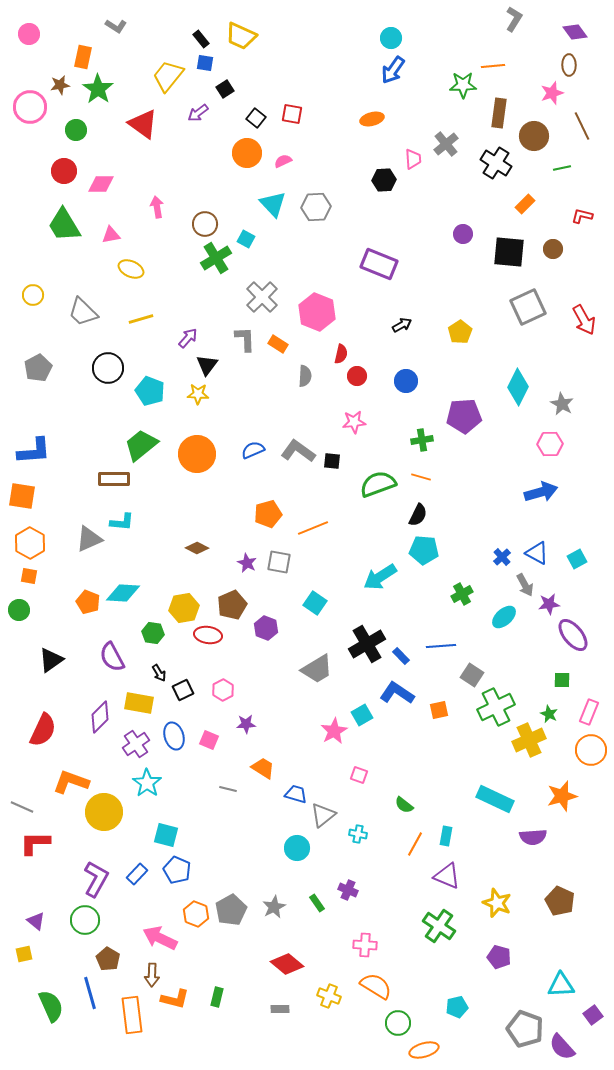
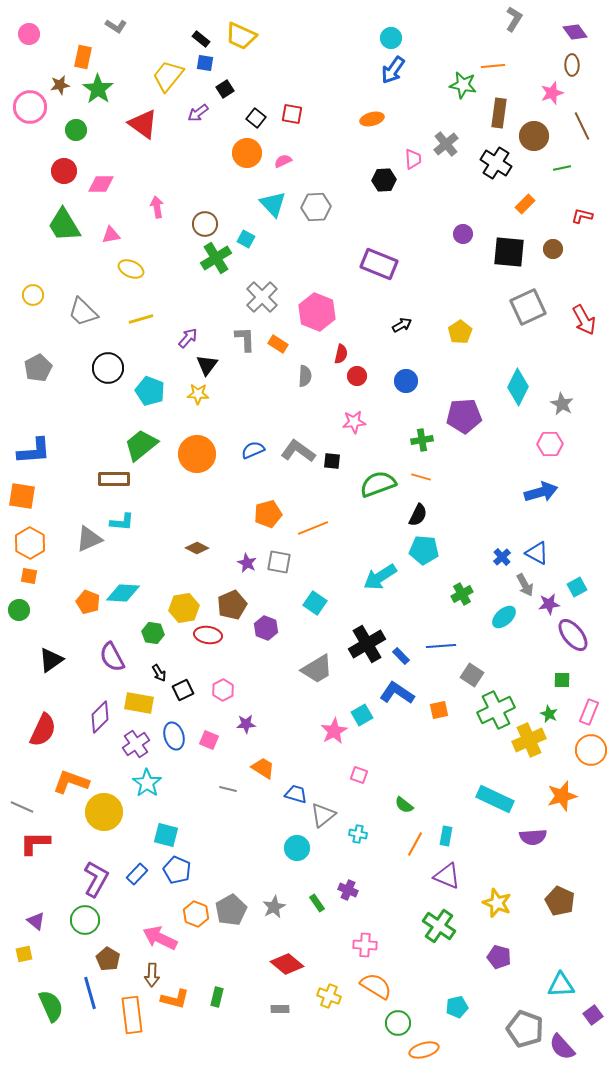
black rectangle at (201, 39): rotated 12 degrees counterclockwise
brown ellipse at (569, 65): moved 3 px right
green star at (463, 85): rotated 12 degrees clockwise
cyan square at (577, 559): moved 28 px down
green cross at (496, 707): moved 3 px down
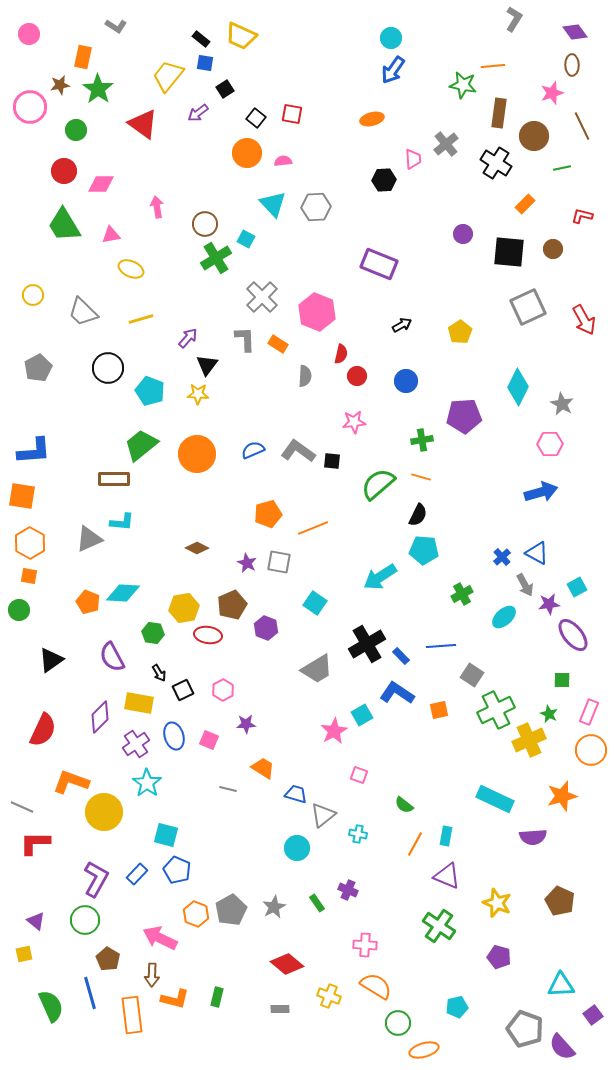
pink semicircle at (283, 161): rotated 18 degrees clockwise
green semicircle at (378, 484): rotated 21 degrees counterclockwise
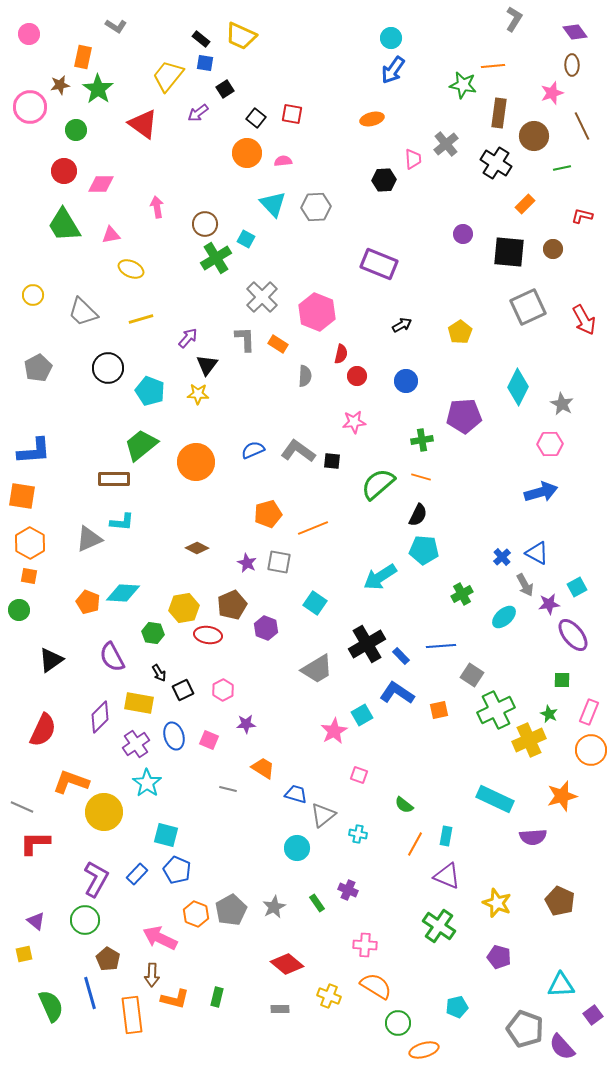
orange circle at (197, 454): moved 1 px left, 8 px down
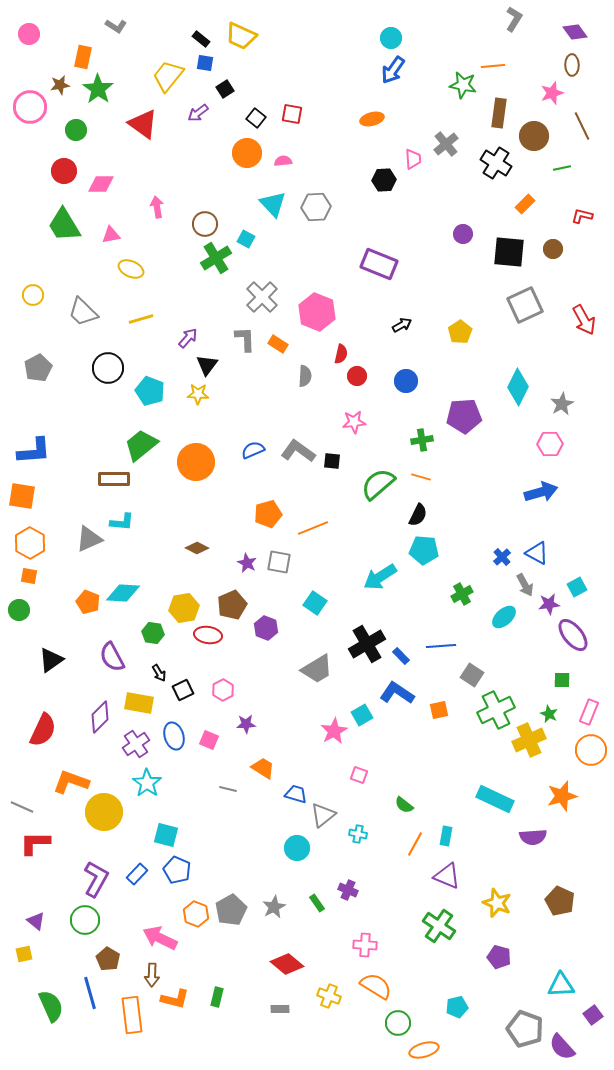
gray square at (528, 307): moved 3 px left, 2 px up
gray star at (562, 404): rotated 15 degrees clockwise
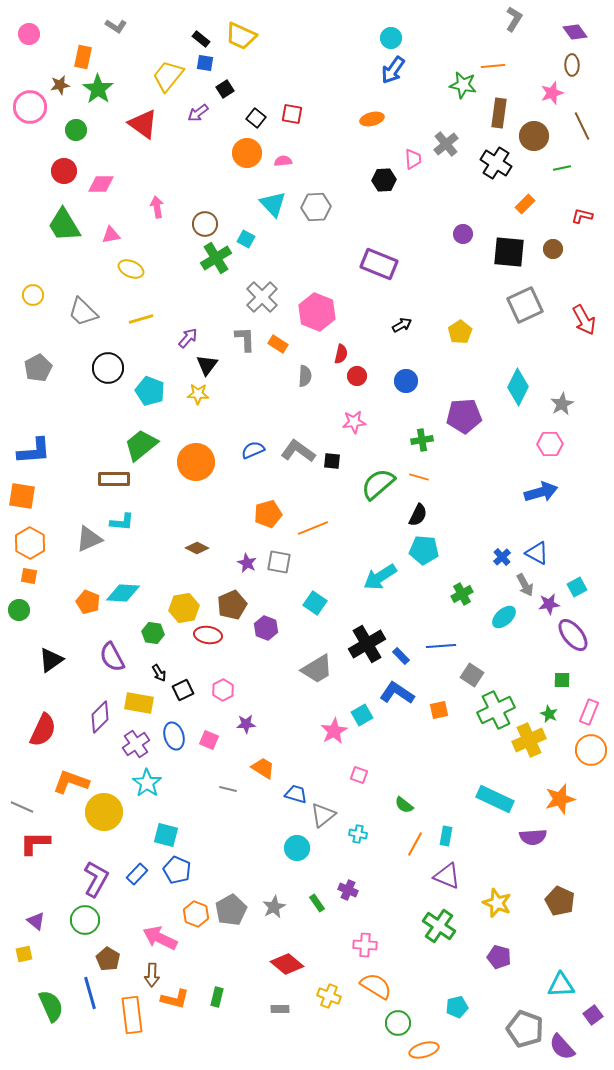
orange line at (421, 477): moved 2 px left
orange star at (562, 796): moved 2 px left, 3 px down
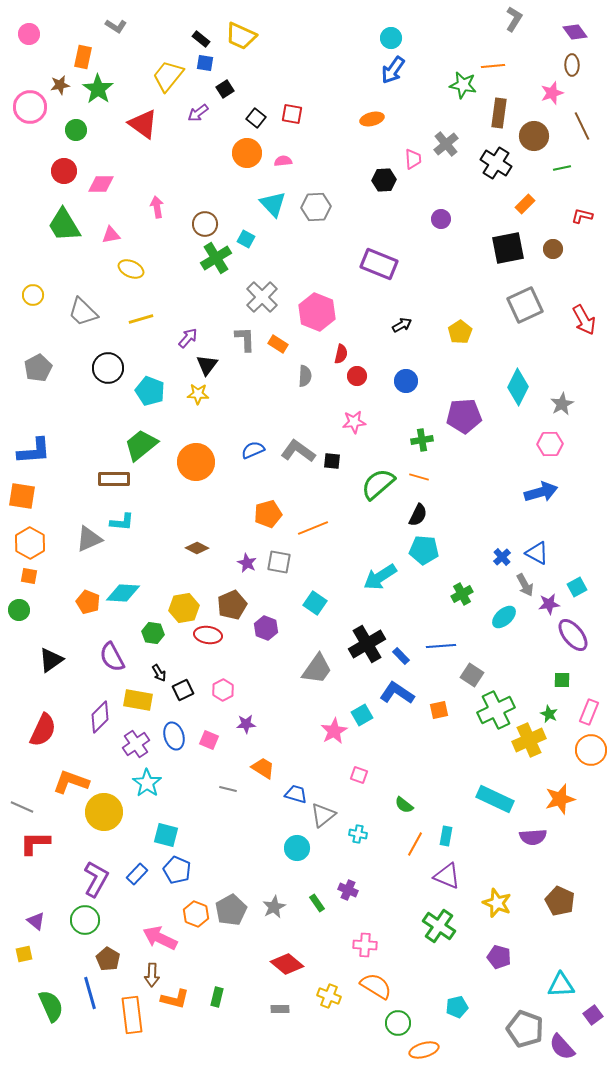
purple circle at (463, 234): moved 22 px left, 15 px up
black square at (509, 252): moved 1 px left, 4 px up; rotated 16 degrees counterclockwise
gray trapezoid at (317, 669): rotated 24 degrees counterclockwise
yellow rectangle at (139, 703): moved 1 px left, 3 px up
